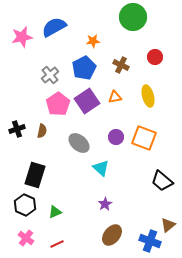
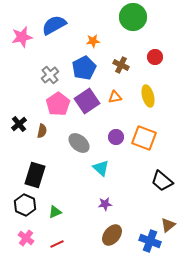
blue semicircle: moved 2 px up
black cross: moved 2 px right, 5 px up; rotated 21 degrees counterclockwise
purple star: rotated 24 degrees clockwise
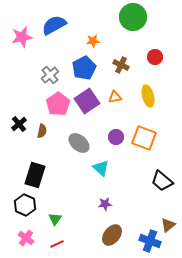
green triangle: moved 7 px down; rotated 32 degrees counterclockwise
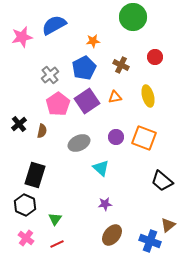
gray ellipse: rotated 65 degrees counterclockwise
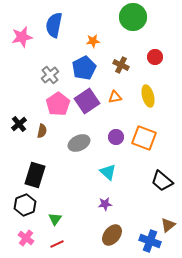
blue semicircle: rotated 50 degrees counterclockwise
cyan triangle: moved 7 px right, 4 px down
black hexagon: rotated 15 degrees clockwise
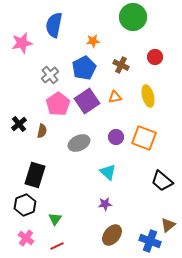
pink star: moved 6 px down
red line: moved 2 px down
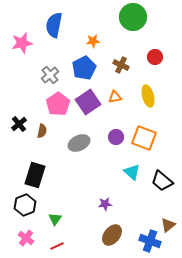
purple square: moved 1 px right, 1 px down
cyan triangle: moved 24 px right
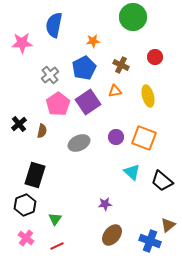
pink star: rotated 10 degrees clockwise
orange triangle: moved 6 px up
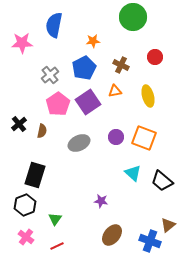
cyan triangle: moved 1 px right, 1 px down
purple star: moved 4 px left, 3 px up; rotated 16 degrees clockwise
pink cross: moved 1 px up
